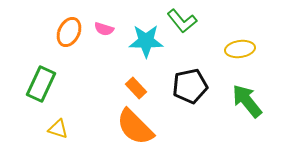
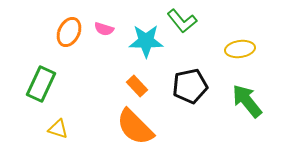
orange rectangle: moved 1 px right, 2 px up
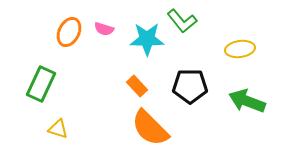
cyan star: moved 1 px right, 2 px up
black pentagon: rotated 12 degrees clockwise
green arrow: rotated 30 degrees counterclockwise
orange semicircle: moved 15 px right, 1 px down
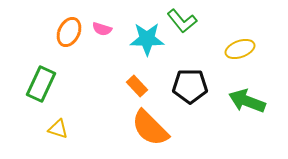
pink semicircle: moved 2 px left
yellow ellipse: rotated 12 degrees counterclockwise
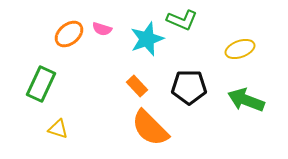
green L-shape: moved 1 px up; rotated 28 degrees counterclockwise
orange ellipse: moved 2 px down; rotated 24 degrees clockwise
cyan star: rotated 20 degrees counterclockwise
black pentagon: moved 1 px left, 1 px down
green arrow: moved 1 px left, 1 px up
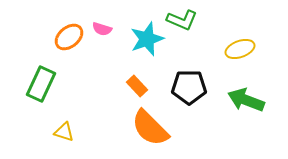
orange ellipse: moved 3 px down
yellow triangle: moved 6 px right, 3 px down
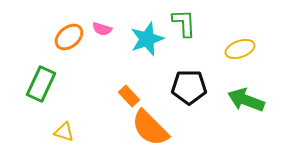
green L-shape: moved 2 px right, 3 px down; rotated 116 degrees counterclockwise
orange rectangle: moved 8 px left, 10 px down
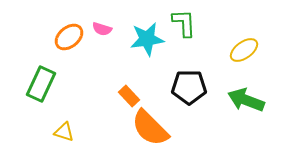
cyan star: rotated 12 degrees clockwise
yellow ellipse: moved 4 px right, 1 px down; rotated 16 degrees counterclockwise
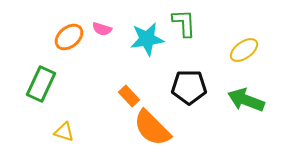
orange semicircle: moved 2 px right
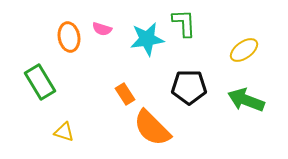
orange ellipse: rotated 60 degrees counterclockwise
green rectangle: moved 1 px left, 2 px up; rotated 56 degrees counterclockwise
orange rectangle: moved 4 px left, 2 px up; rotated 10 degrees clockwise
